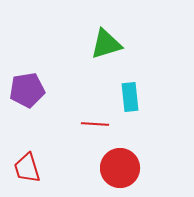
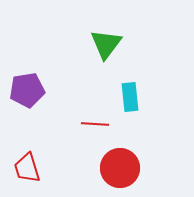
green triangle: rotated 36 degrees counterclockwise
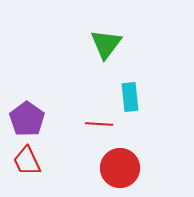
purple pentagon: moved 29 px down; rotated 28 degrees counterclockwise
red line: moved 4 px right
red trapezoid: moved 7 px up; rotated 8 degrees counterclockwise
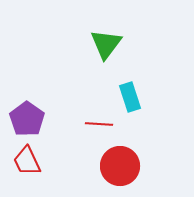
cyan rectangle: rotated 12 degrees counterclockwise
red circle: moved 2 px up
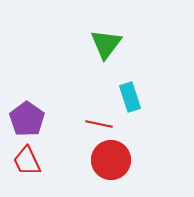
red line: rotated 8 degrees clockwise
red circle: moved 9 px left, 6 px up
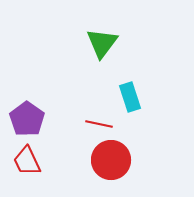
green triangle: moved 4 px left, 1 px up
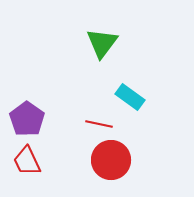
cyan rectangle: rotated 36 degrees counterclockwise
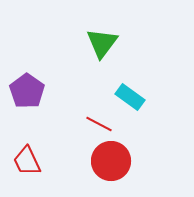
purple pentagon: moved 28 px up
red line: rotated 16 degrees clockwise
red circle: moved 1 px down
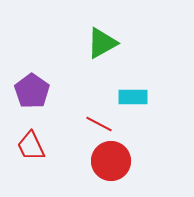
green triangle: rotated 24 degrees clockwise
purple pentagon: moved 5 px right
cyan rectangle: moved 3 px right; rotated 36 degrees counterclockwise
red trapezoid: moved 4 px right, 15 px up
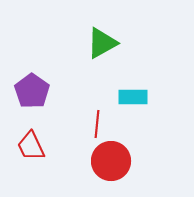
red line: moved 2 px left; rotated 68 degrees clockwise
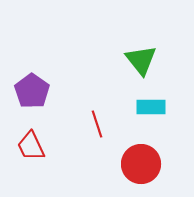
green triangle: moved 39 px right, 17 px down; rotated 40 degrees counterclockwise
cyan rectangle: moved 18 px right, 10 px down
red line: rotated 24 degrees counterclockwise
red circle: moved 30 px right, 3 px down
